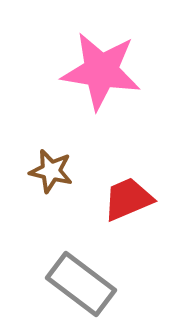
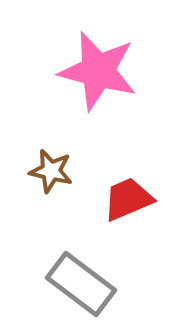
pink star: moved 3 px left; rotated 6 degrees clockwise
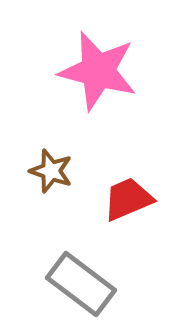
brown star: rotated 6 degrees clockwise
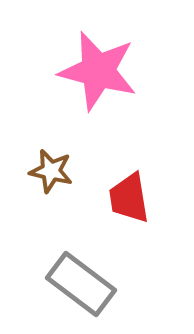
brown star: rotated 6 degrees counterclockwise
red trapezoid: moved 1 px right, 1 px up; rotated 76 degrees counterclockwise
